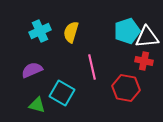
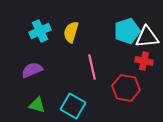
cyan square: moved 11 px right, 13 px down
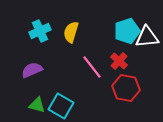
red cross: moved 25 px left; rotated 30 degrees clockwise
pink line: rotated 25 degrees counterclockwise
cyan square: moved 12 px left
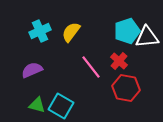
yellow semicircle: rotated 20 degrees clockwise
pink line: moved 1 px left
